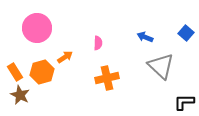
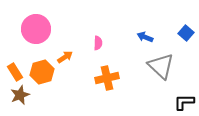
pink circle: moved 1 px left, 1 px down
brown star: rotated 24 degrees clockwise
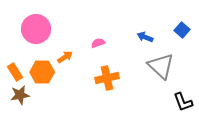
blue square: moved 4 px left, 3 px up
pink semicircle: rotated 112 degrees counterclockwise
orange hexagon: rotated 15 degrees clockwise
brown star: rotated 12 degrees clockwise
black L-shape: moved 1 px left; rotated 110 degrees counterclockwise
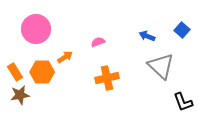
blue arrow: moved 2 px right, 1 px up
pink semicircle: moved 1 px up
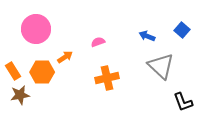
orange rectangle: moved 2 px left, 1 px up
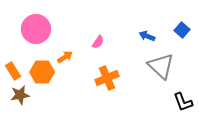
pink semicircle: rotated 144 degrees clockwise
orange cross: rotated 10 degrees counterclockwise
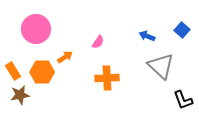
orange cross: rotated 20 degrees clockwise
black L-shape: moved 2 px up
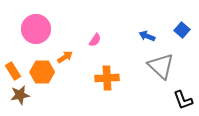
pink semicircle: moved 3 px left, 2 px up
